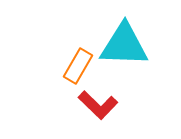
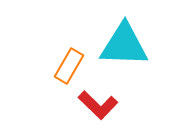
orange rectangle: moved 9 px left
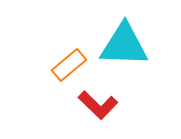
orange rectangle: moved 1 px up; rotated 20 degrees clockwise
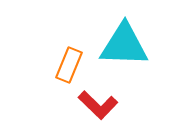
orange rectangle: rotated 28 degrees counterclockwise
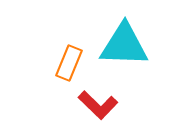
orange rectangle: moved 2 px up
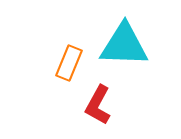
red L-shape: rotated 75 degrees clockwise
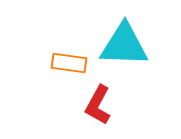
orange rectangle: rotated 76 degrees clockwise
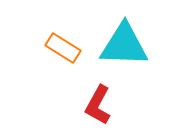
orange rectangle: moved 6 px left, 15 px up; rotated 24 degrees clockwise
